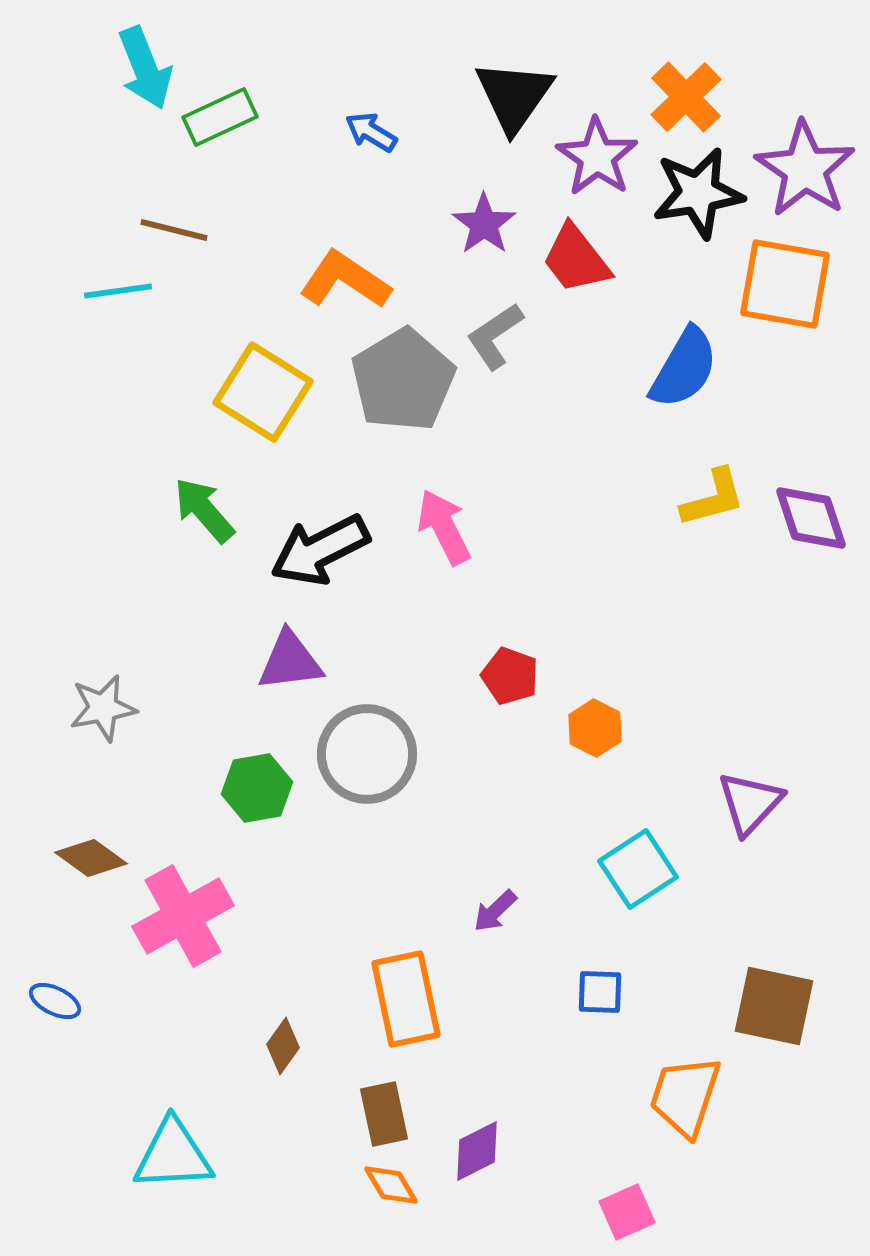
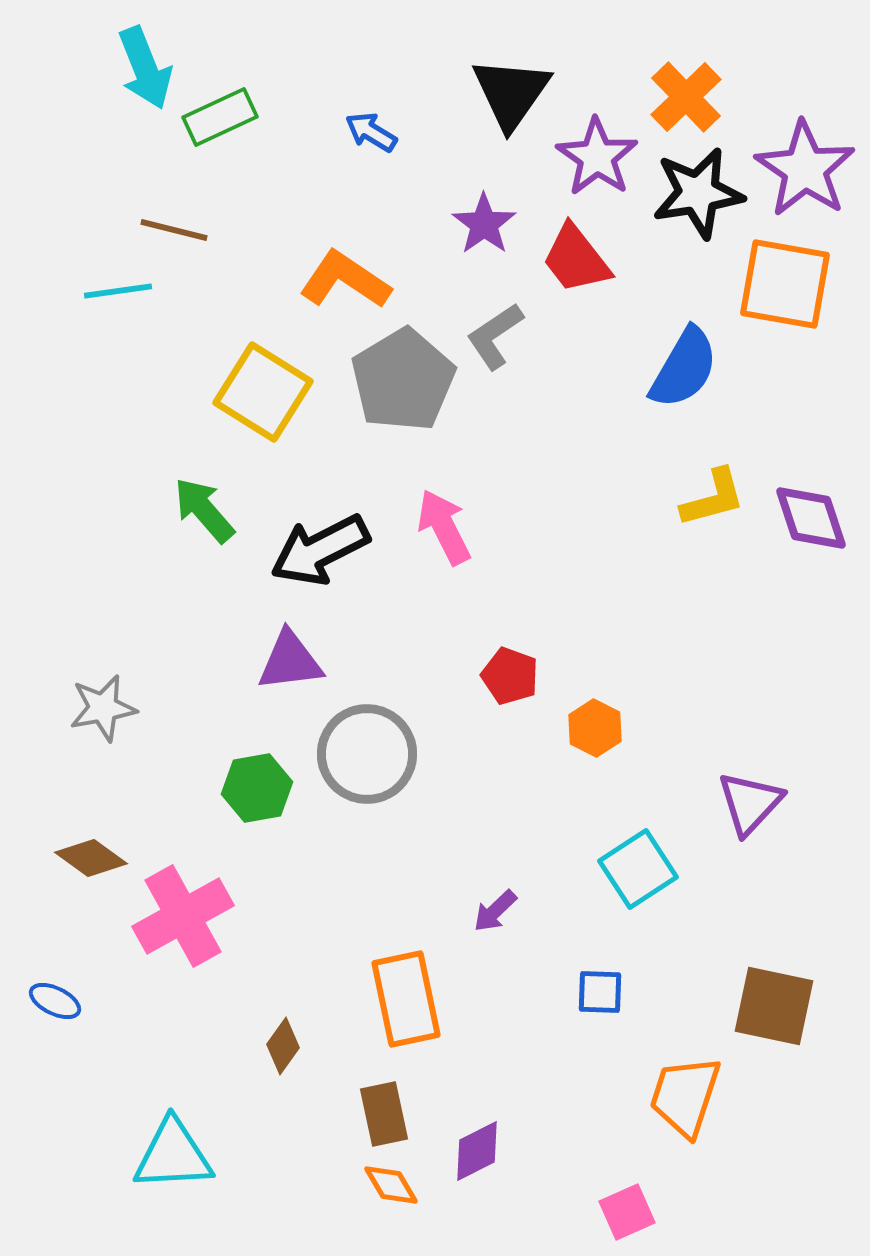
black triangle at (514, 96): moved 3 px left, 3 px up
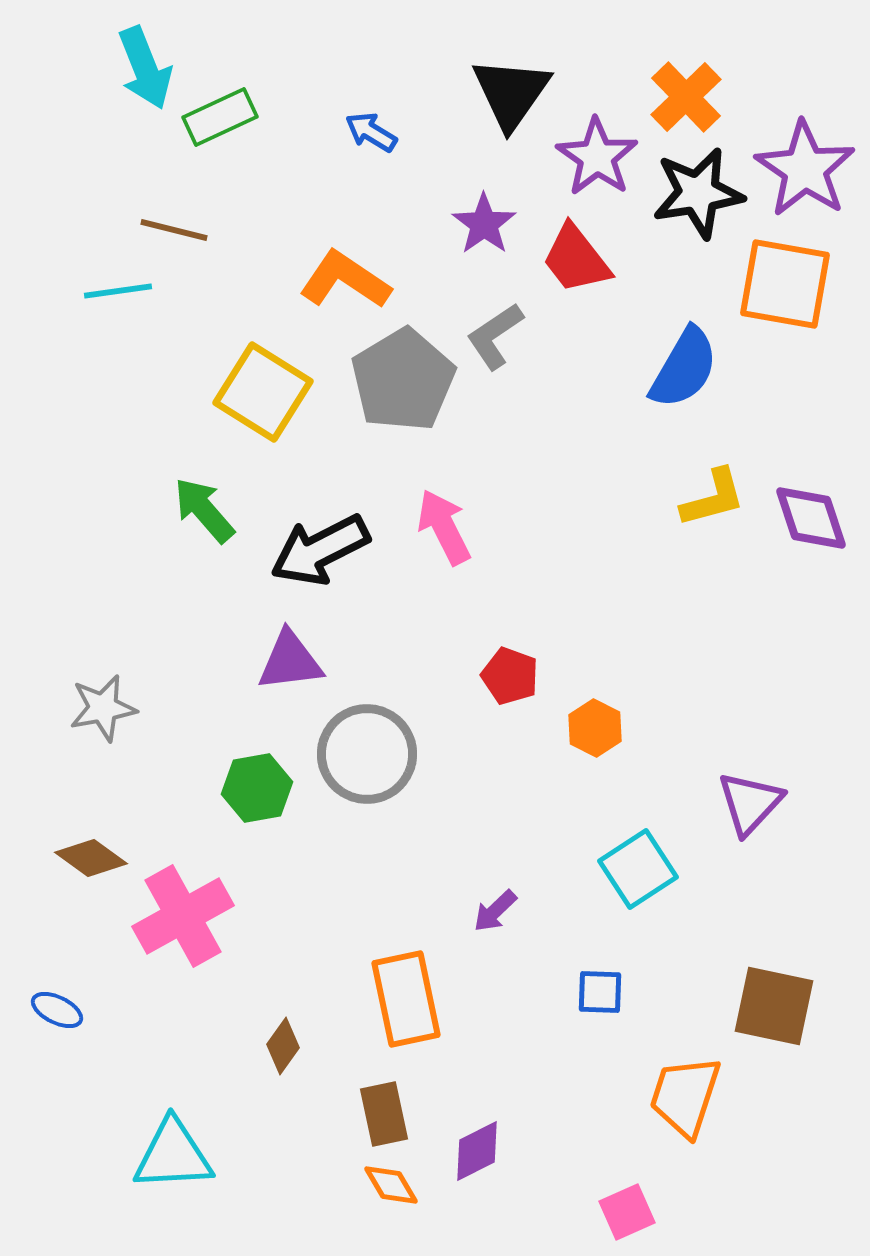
blue ellipse at (55, 1001): moved 2 px right, 9 px down
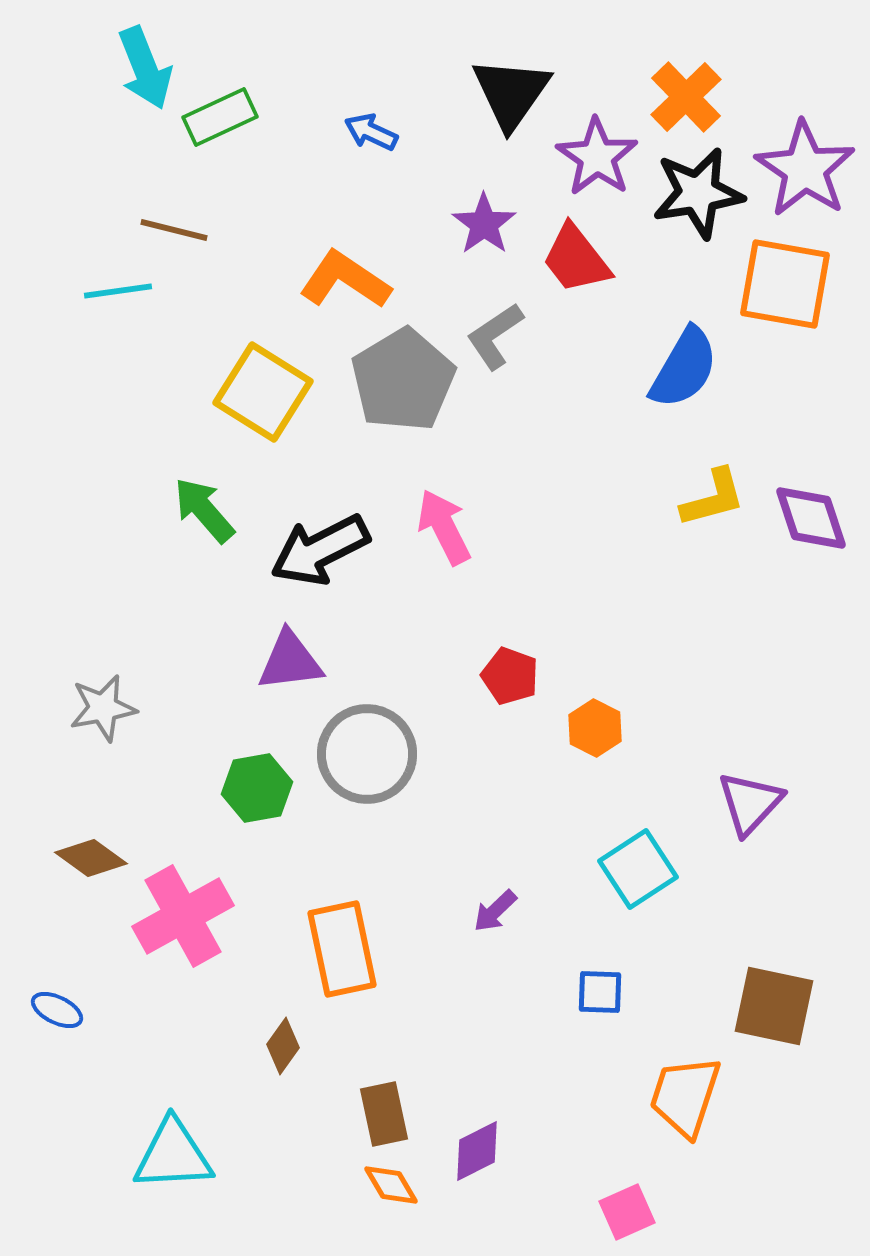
blue arrow at (371, 132): rotated 6 degrees counterclockwise
orange rectangle at (406, 999): moved 64 px left, 50 px up
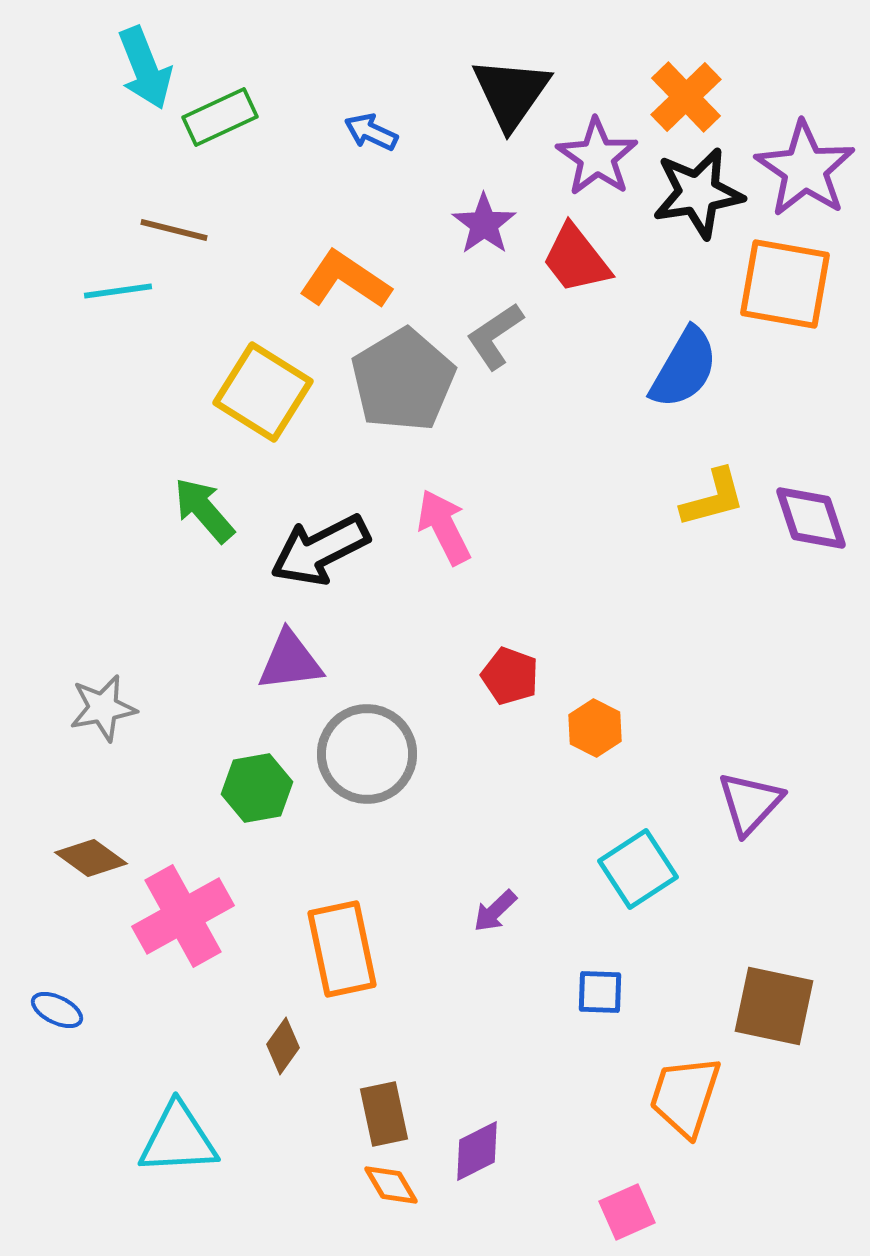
cyan triangle at (173, 1155): moved 5 px right, 16 px up
